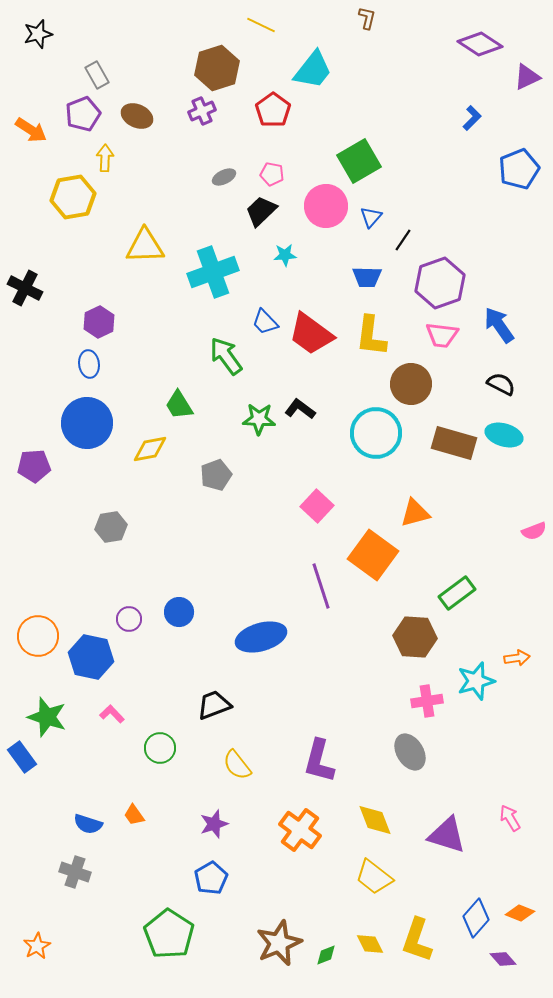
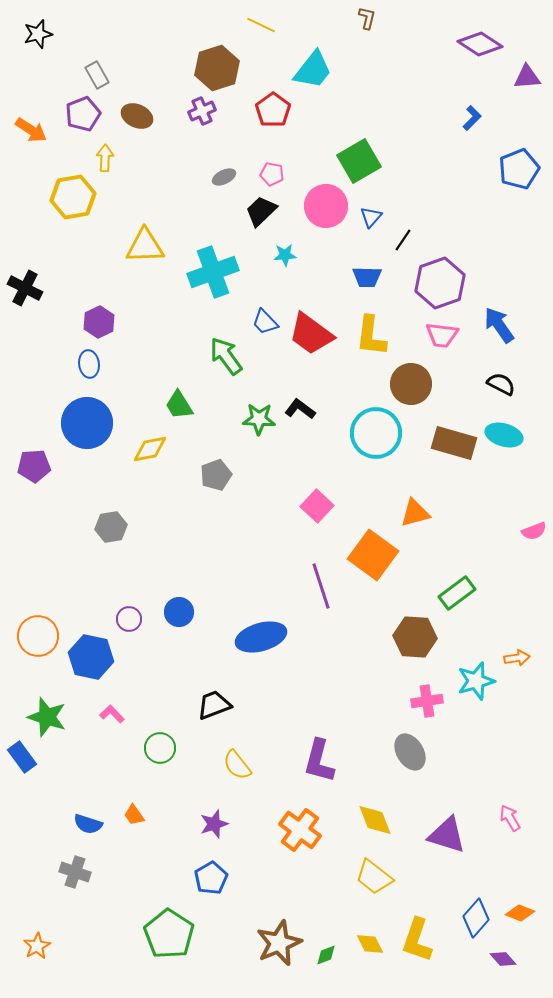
purple triangle at (527, 77): rotated 20 degrees clockwise
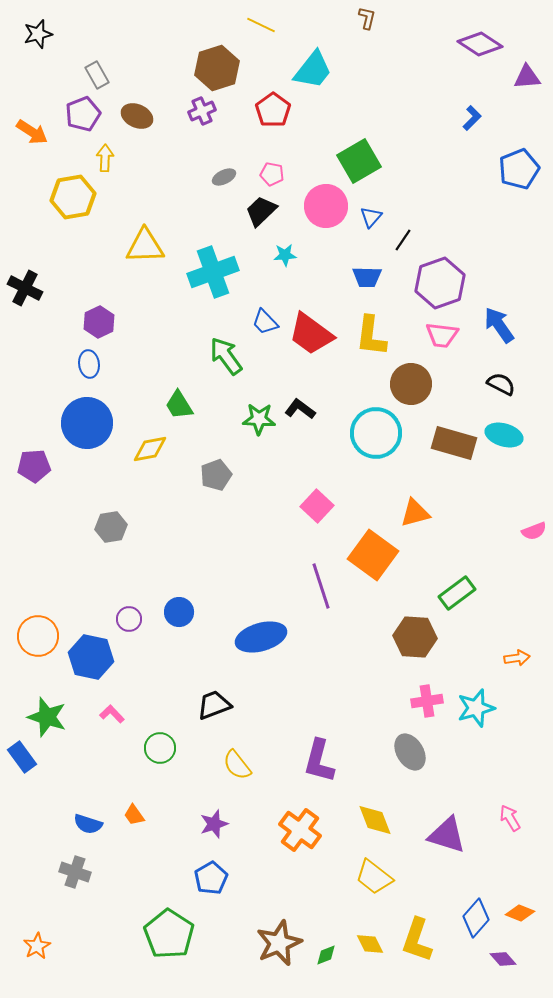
orange arrow at (31, 130): moved 1 px right, 2 px down
cyan star at (476, 681): moved 27 px down
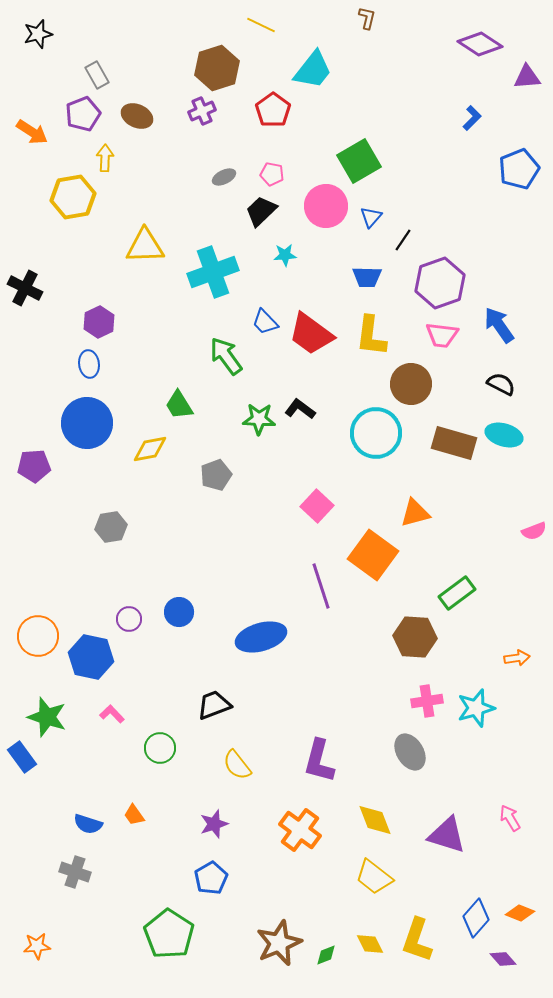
orange star at (37, 946): rotated 24 degrees clockwise
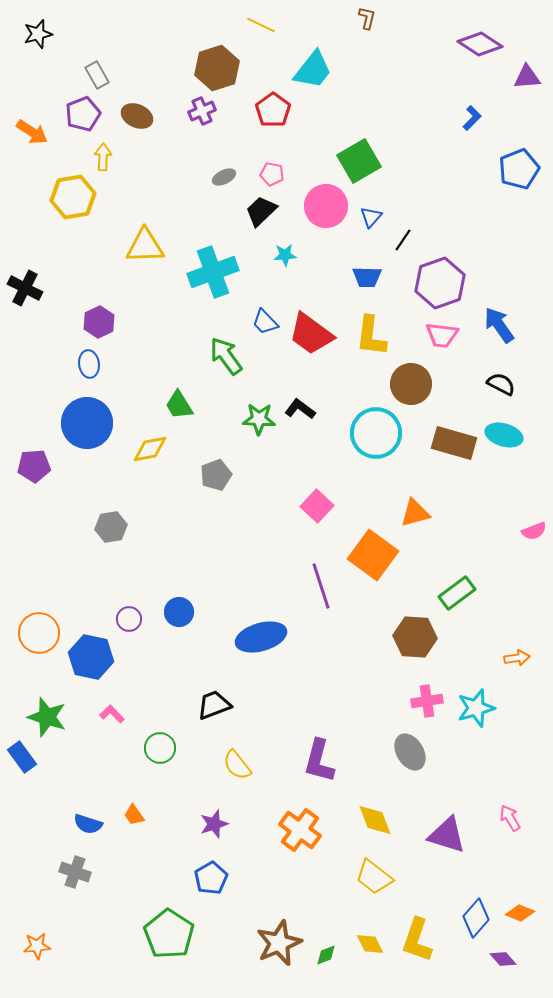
yellow arrow at (105, 158): moved 2 px left, 1 px up
orange circle at (38, 636): moved 1 px right, 3 px up
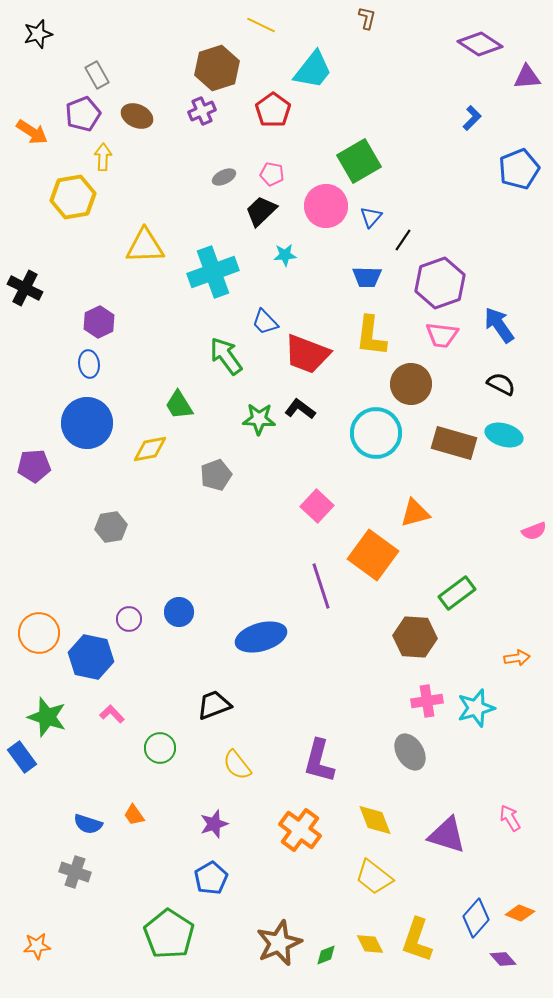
red trapezoid at (311, 334): moved 4 px left, 20 px down; rotated 15 degrees counterclockwise
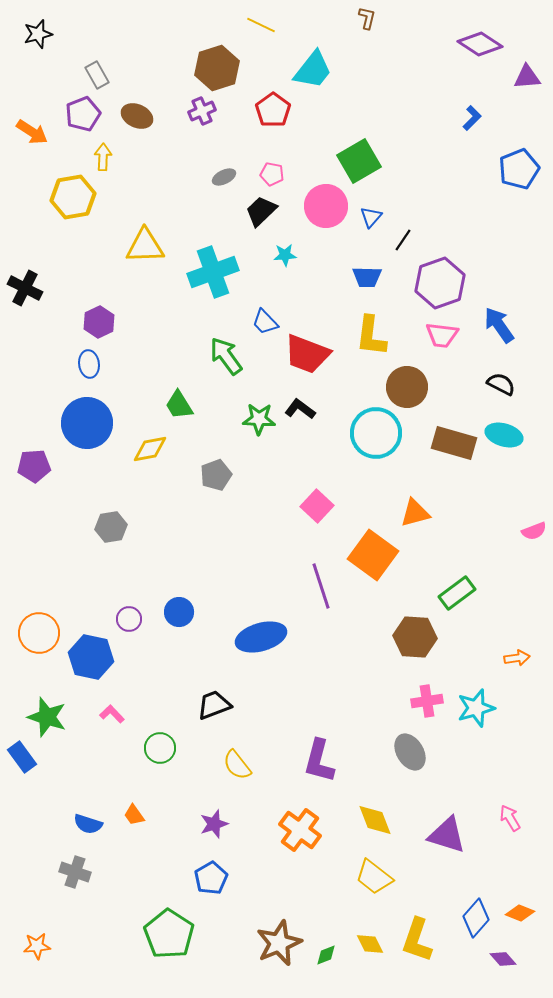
brown circle at (411, 384): moved 4 px left, 3 px down
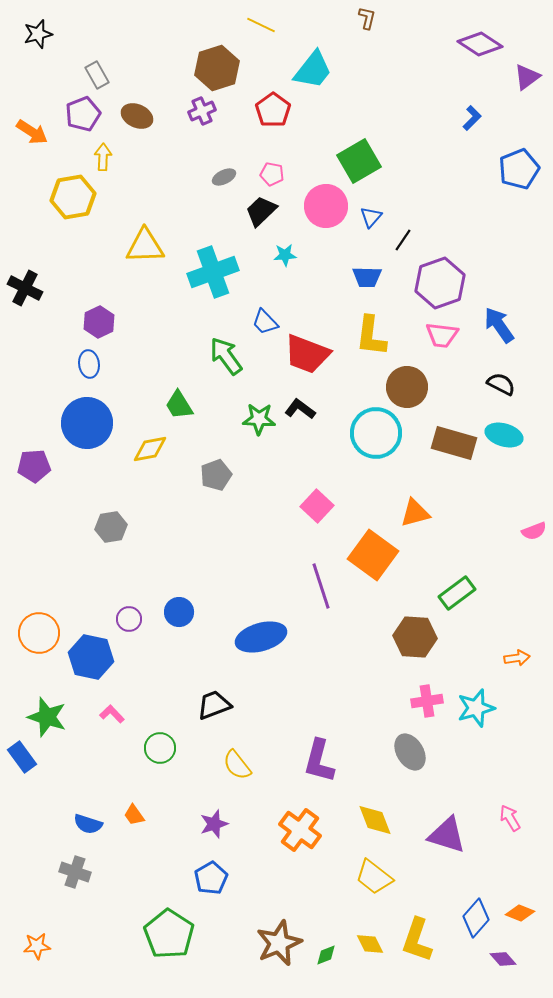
purple triangle at (527, 77): rotated 32 degrees counterclockwise
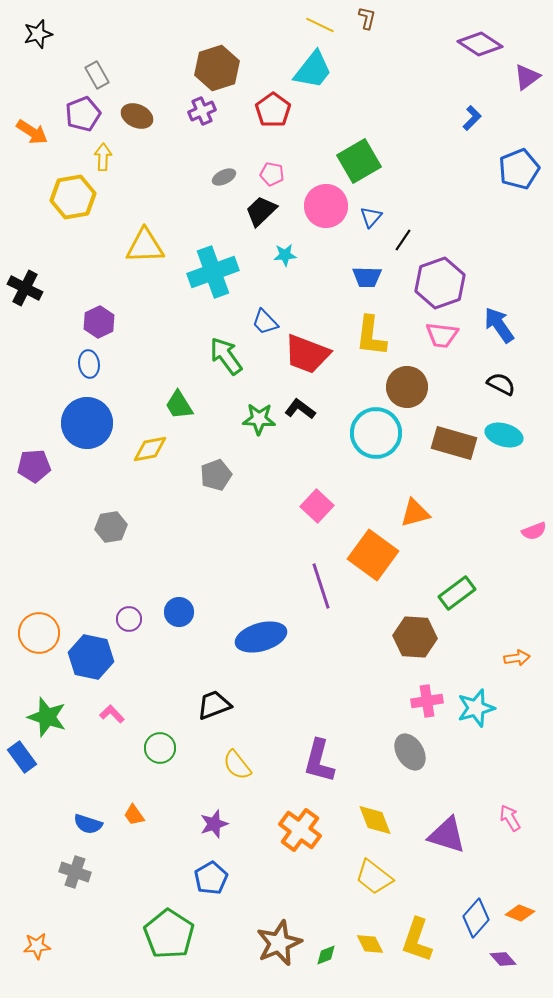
yellow line at (261, 25): moved 59 px right
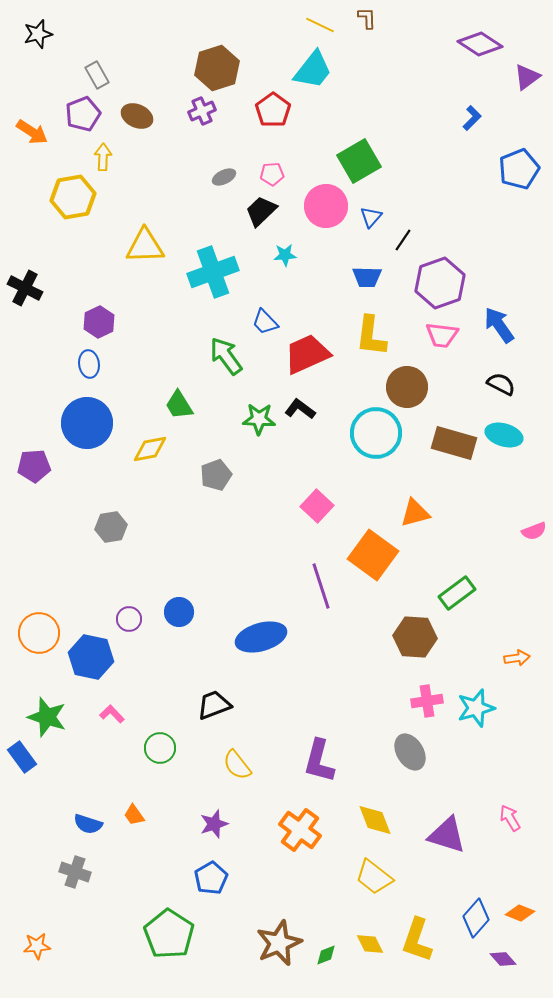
brown L-shape at (367, 18): rotated 15 degrees counterclockwise
pink pentagon at (272, 174): rotated 15 degrees counterclockwise
red trapezoid at (307, 354): rotated 135 degrees clockwise
